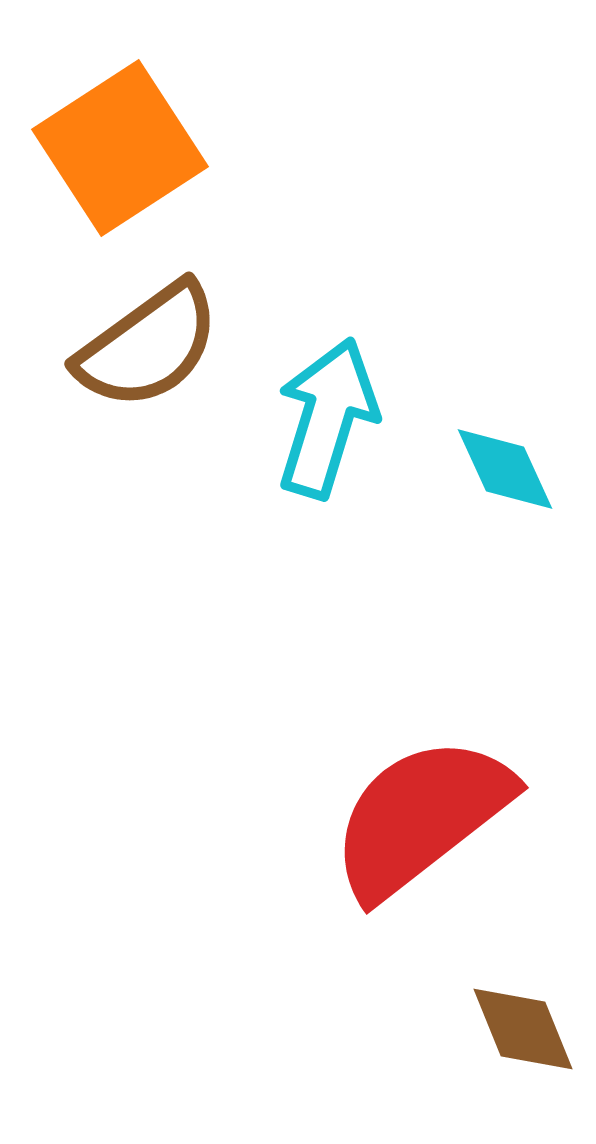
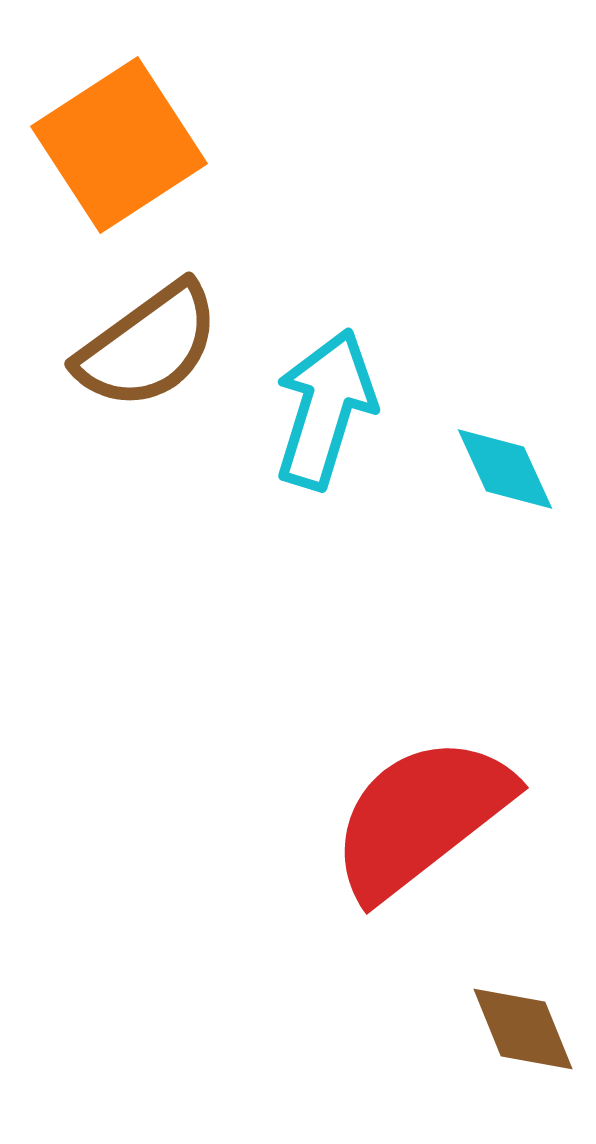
orange square: moved 1 px left, 3 px up
cyan arrow: moved 2 px left, 9 px up
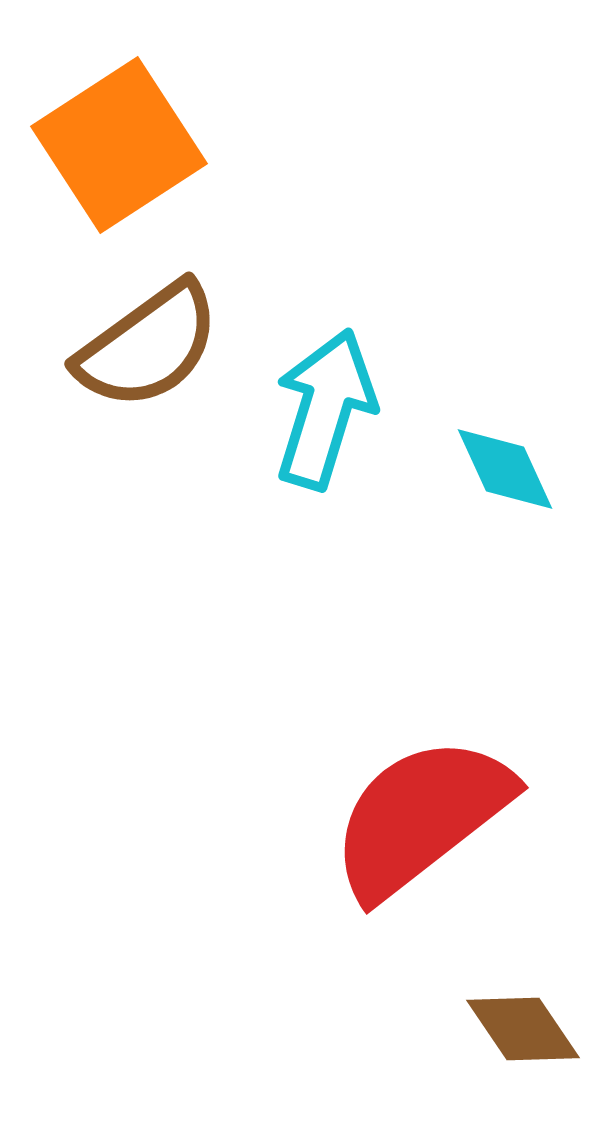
brown diamond: rotated 12 degrees counterclockwise
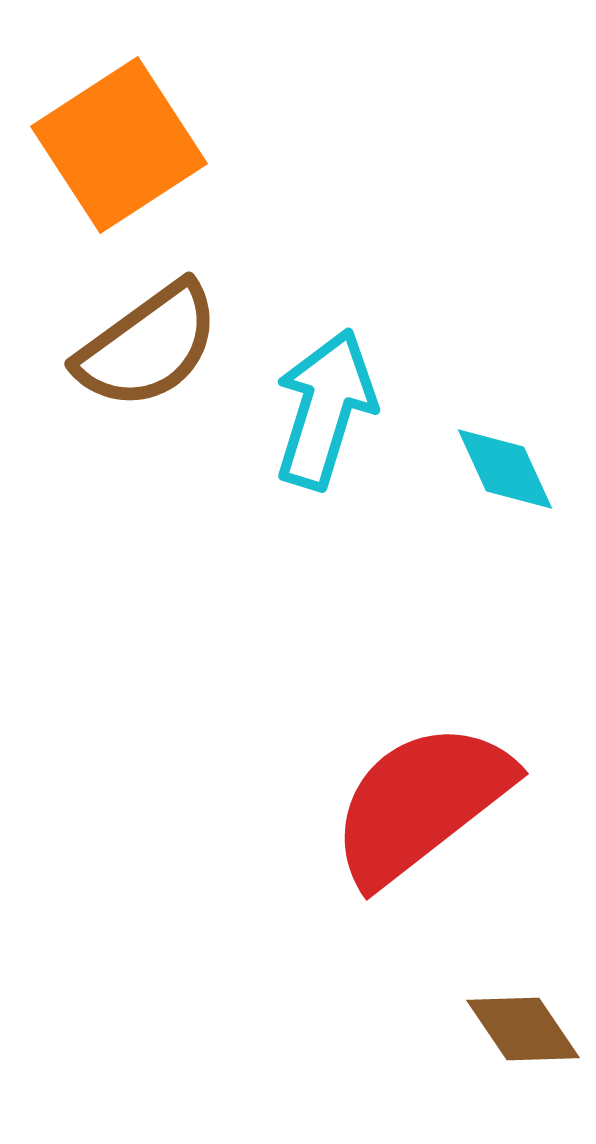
red semicircle: moved 14 px up
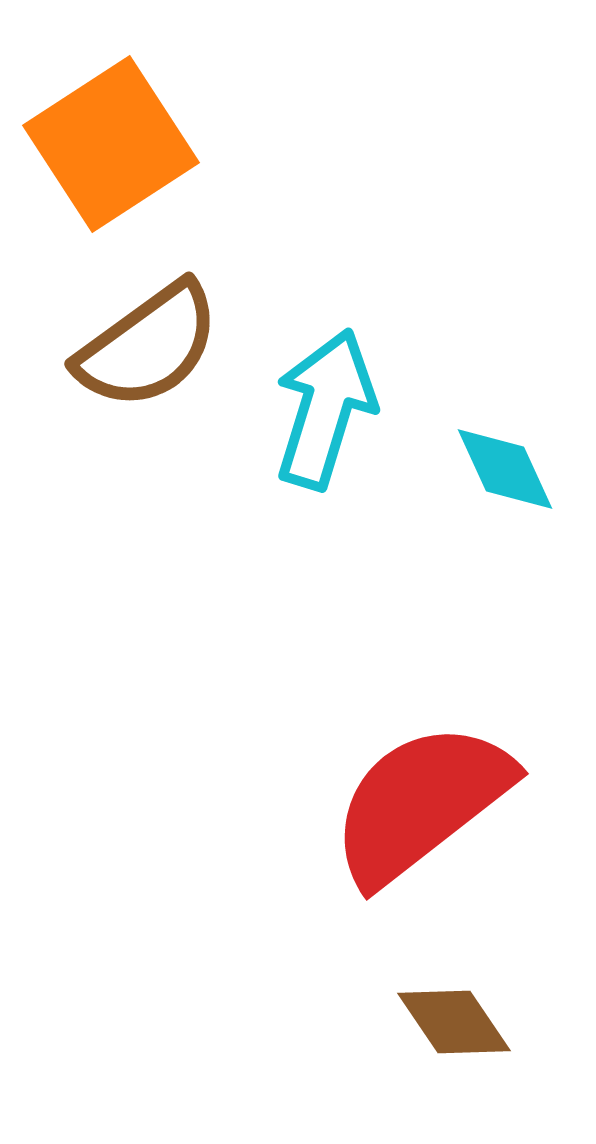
orange square: moved 8 px left, 1 px up
brown diamond: moved 69 px left, 7 px up
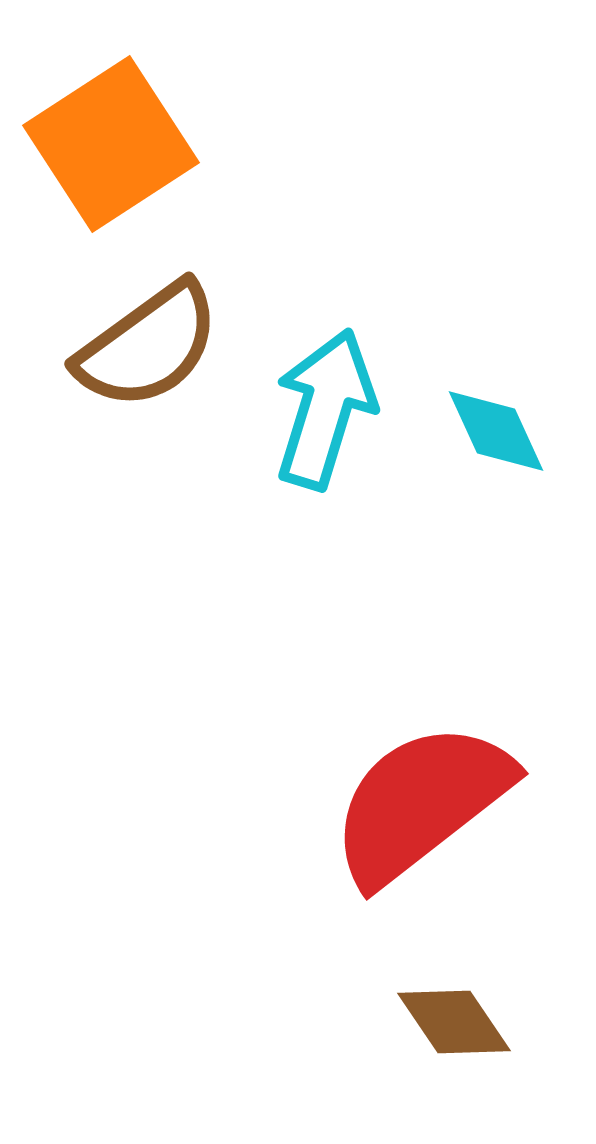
cyan diamond: moved 9 px left, 38 px up
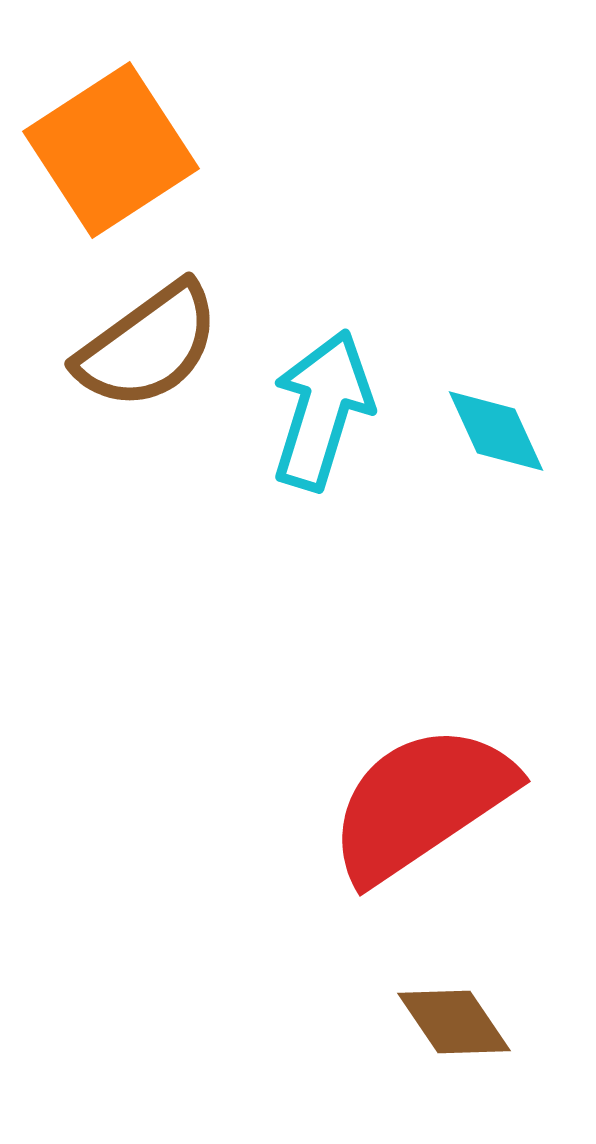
orange square: moved 6 px down
cyan arrow: moved 3 px left, 1 px down
red semicircle: rotated 4 degrees clockwise
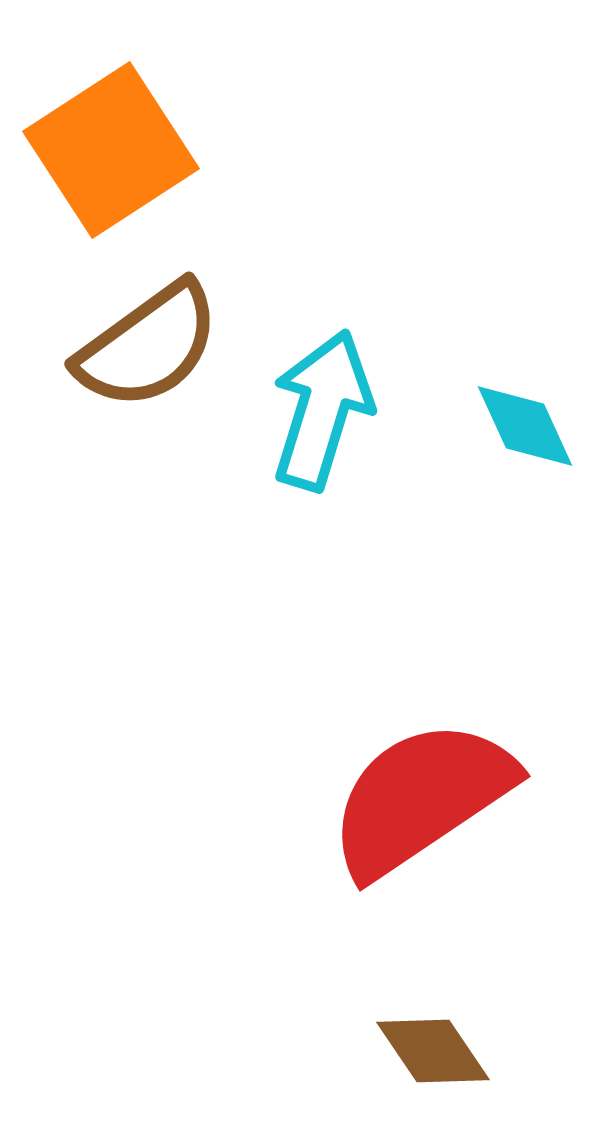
cyan diamond: moved 29 px right, 5 px up
red semicircle: moved 5 px up
brown diamond: moved 21 px left, 29 px down
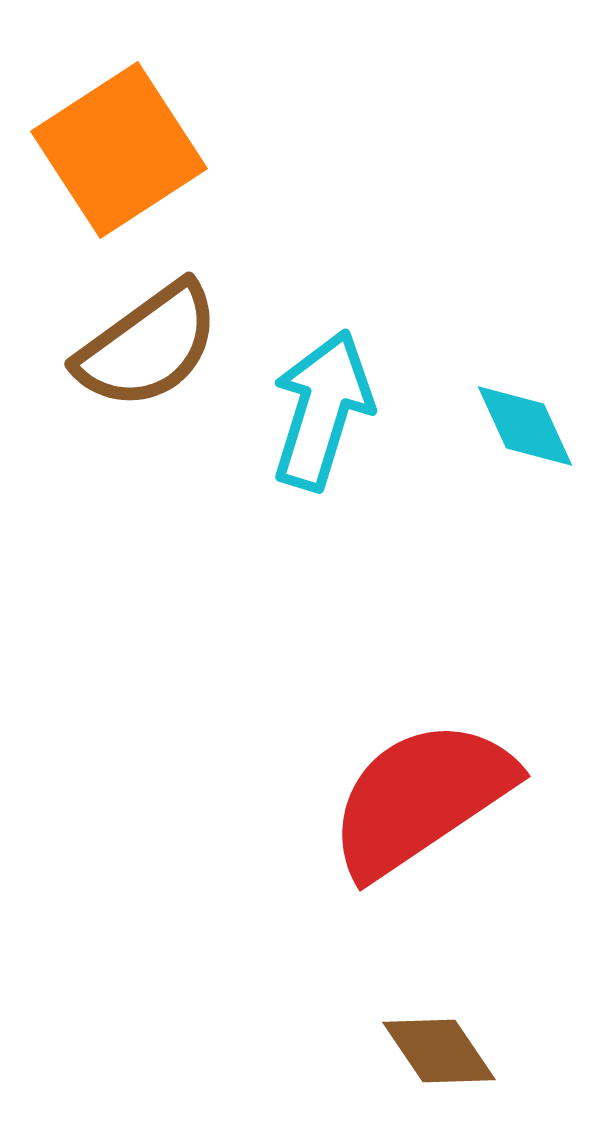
orange square: moved 8 px right
brown diamond: moved 6 px right
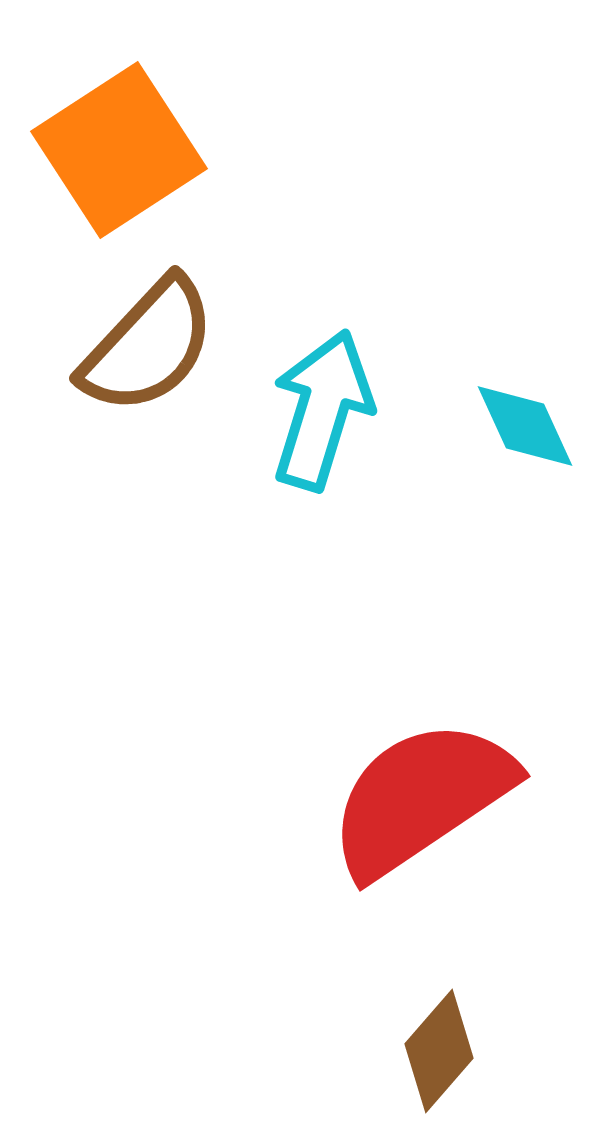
brown semicircle: rotated 11 degrees counterclockwise
brown diamond: rotated 75 degrees clockwise
